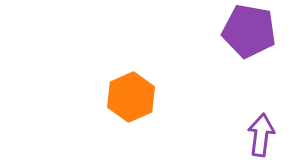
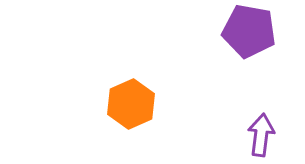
orange hexagon: moved 7 px down
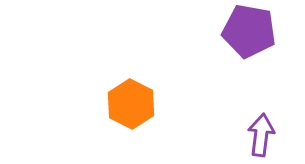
orange hexagon: rotated 9 degrees counterclockwise
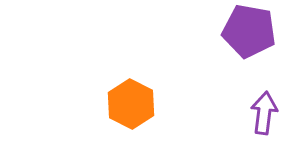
purple arrow: moved 3 px right, 22 px up
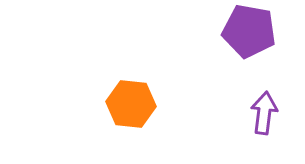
orange hexagon: rotated 21 degrees counterclockwise
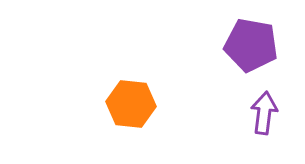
purple pentagon: moved 2 px right, 14 px down
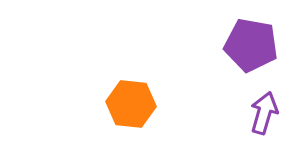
purple arrow: rotated 9 degrees clockwise
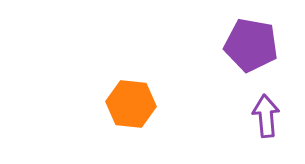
purple arrow: moved 2 px right, 3 px down; rotated 21 degrees counterclockwise
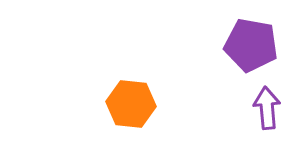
purple arrow: moved 1 px right, 8 px up
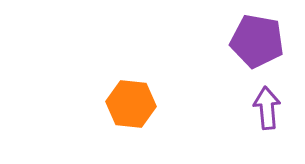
purple pentagon: moved 6 px right, 4 px up
